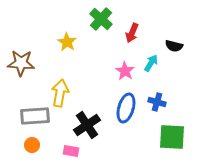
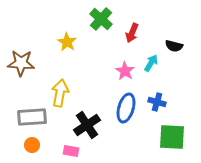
gray rectangle: moved 3 px left, 1 px down
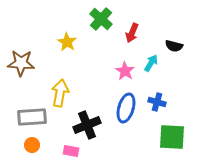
black cross: rotated 12 degrees clockwise
